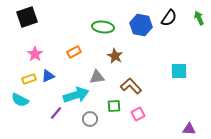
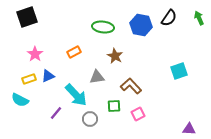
cyan square: rotated 18 degrees counterclockwise
cyan arrow: rotated 65 degrees clockwise
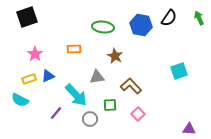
orange rectangle: moved 3 px up; rotated 24 degrees clockwise
green square: moved 4 px left, 1 px up
pink square: rotated 16 degrees counterclockwise
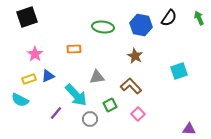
brown star: moved 20 px right
green square: rotated 24 degrees counterclockwise
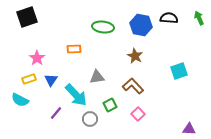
black semicircle: rotated 120 degrees counterclockwise
pink star: moved 2 px right, 4 px down
blue triangle: moved 3 px right, 4 px down; rotated 32 degrees counterclockwise
brown L-shape: moved 2 px right
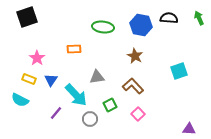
yellow rectangle: rotated 40 degrees clockwise
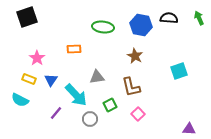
brown L-shape: moved 2 px left, 1 px down; rotated 150 degrees counterclockwise
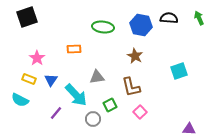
pink square: moved 2 px right, 2 px up
gray circle: moved 3 px right
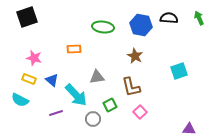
pink star: moved 3 px left; rotated 21 degrees counterclockwise
blue triangle: moved 1 px right; rotated 24 degrees counterclockwise
purple line: rotated 32 degrees clockwise
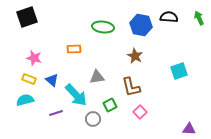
black semicircle: moved 1 px up
cyan semicircle: moved 5 px right; rotated 138 degrees clockwise
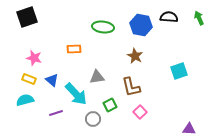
cyan arrow: moved 1 px up
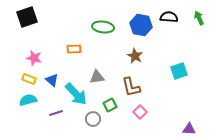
cyan semicircle: moved 3 px right
